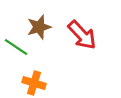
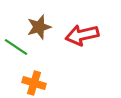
red arrow: rotated 120 degrees clockwise
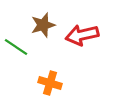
brown star: moved 4 px right, 2 px up
orange cross: moved 16 px right
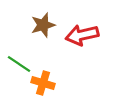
green line: moved 3 px right, 17 px down
orange cross: moved 7 px left
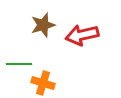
green line: rotated 35 degrees counterclockwise
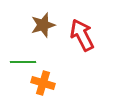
red arrow: rotated 76 degrees clockwise
green line: moved 4 px right, 2 px up
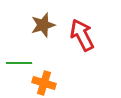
green line: moved 4 px left, 1 px down
orange cross: moved 1 px right
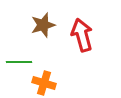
red arrow: rotated 12 degrees clockwise
green line: moved 1 px up
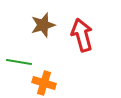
green line: rotated 10 degrees clockwise
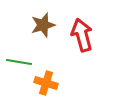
orange cross: moved 2 px right
